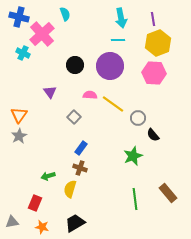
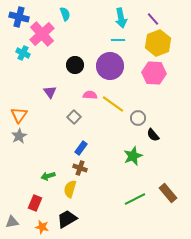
purple line: rotated 32 degrees counterclockwise
green line: rotated 70 degrees clockwise
black trapezoid: moved 8 px left, 4 px up
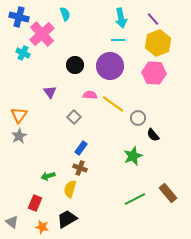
gray triangle: rotated 48 degrees clockwise
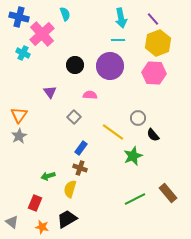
yellow line: moved 28 px down
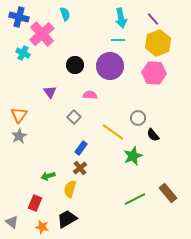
brown cross: rotated 32 degrees clockwise
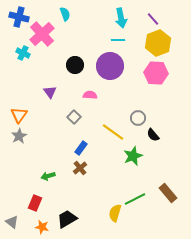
pink hexagon: moved 2 px right
yellow semicircle: moved 45 px right, 24 px down
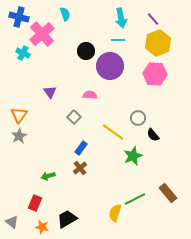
black circle: moved 11 px right, 14 px up
pink hexagon: moved 1 px left, 1 px down
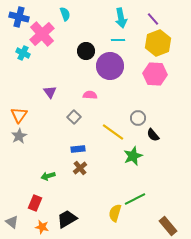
blue rectangle: moved 3 px left, 1 px down; rotated 48 degrees clockwise
brown rectangle: moved 33 px down
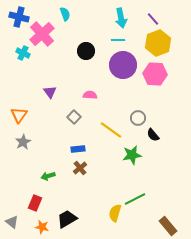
purple circle: moved 13 px right, 1 px up
yellow line: moved 2 px left, 2 px up
gray star: moved 4 px right, 6 px down
green star: moved 1 px left, 1 px up; rotated 12 degrees clockwise
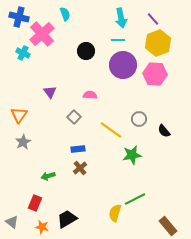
gray circle: moved 1 px right, 1 px down
black semicircle: moved 11 px right, 4 px up
